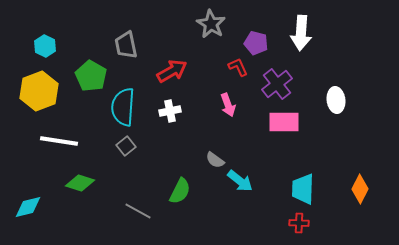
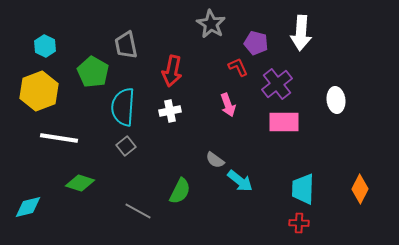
red arrow: rotated 132 degrees clockwise
green pentagon: moved 2 px right, 4 px up
white line: moved 3 px up
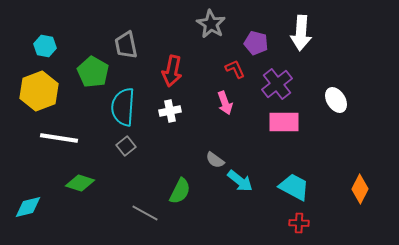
cyan hexagon: rotated 15 degrees counterclockwise
red L-shape: moved 3 px left, 2 px down
white ellipse: rotated 25 degrees counterclockwise
pink arrow: moved 3 px left, 2 px up
cyan trapezoid: moved 9 px left, 2 px up; rotated 116 degrees clockwise
gray line: moved 7 px right, 2 px down
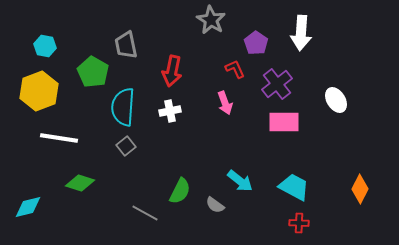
gray star: moved 4 px up
purple pentagon: rotated 20 degrees clockwise
gray semicircle: moved 45 px down
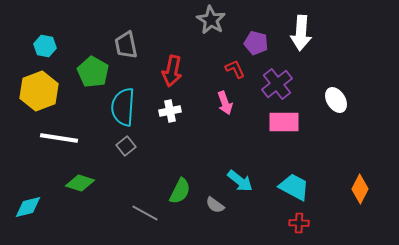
purple pentagon: rotated 20 degrees counterclockwise
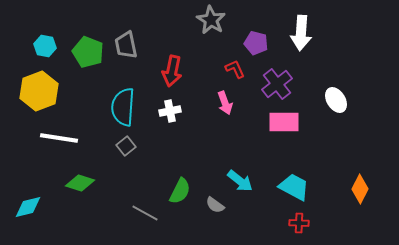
green pentagon: moved 5 px left, 20 px up; rotated 8 degrees counterclockwise
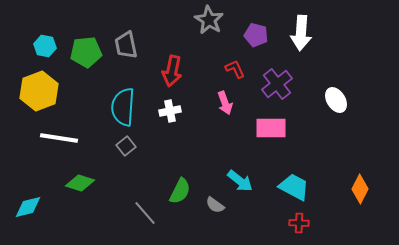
gray star: moved 2 px left
purple pentagon: moved 8 px up
green pentagon: moved 2 px left; rotated 28 degrees counterclockwise
pink rectangle: moved 13 px left, 6 px down
gray line: rotated 20 degrees clockwise
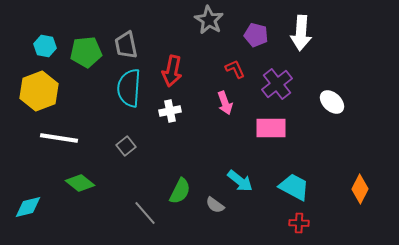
white ellipse: moved 4 px left, 2 px down; rotated 15 degrees counterclockwise
cyan semicircle: moved 6 px right, 19 px up
green diamond: rotated 20 degrees clockwise
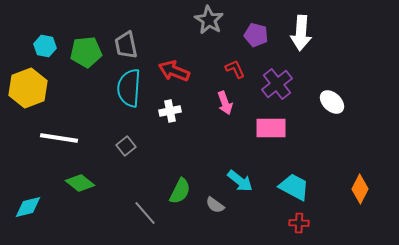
red arrow: moved 2 px right; rotated 100 degrees clockwise
yellow hexagon: moved 11 px left, 3 px up
